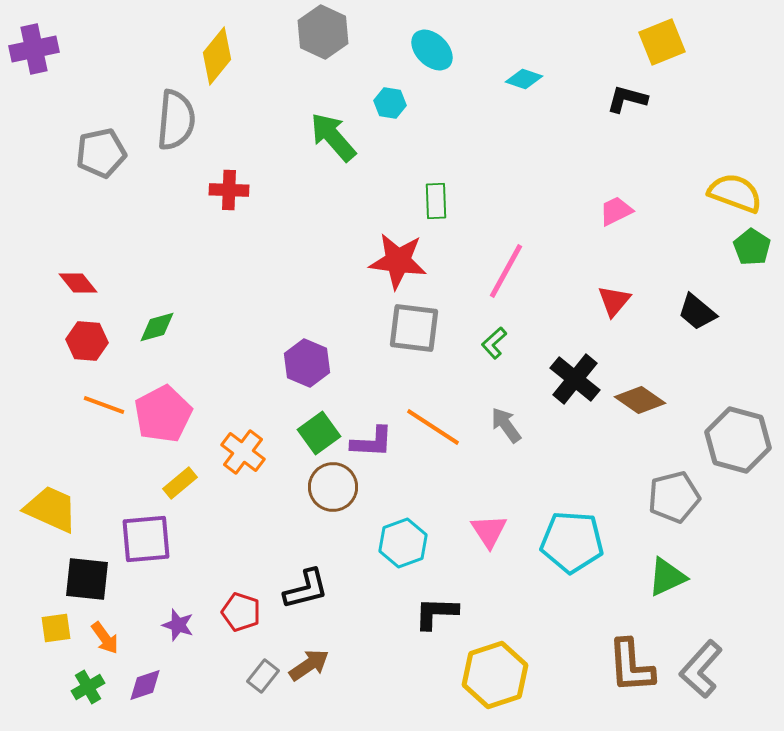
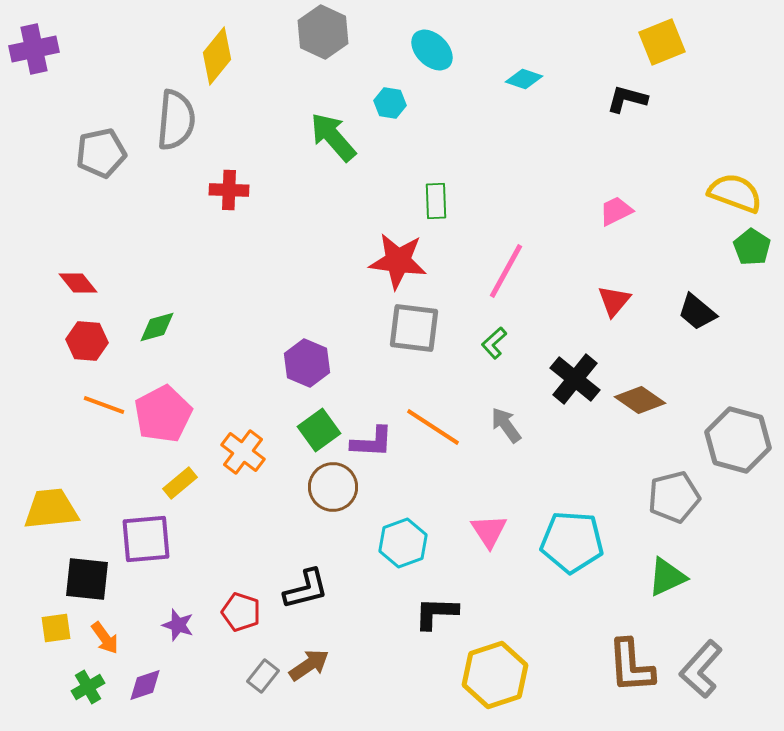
green square at (319, 433): moved 3 px up
yellow trapezoid at (51, 509): rotated 30 degrees counterclockwise
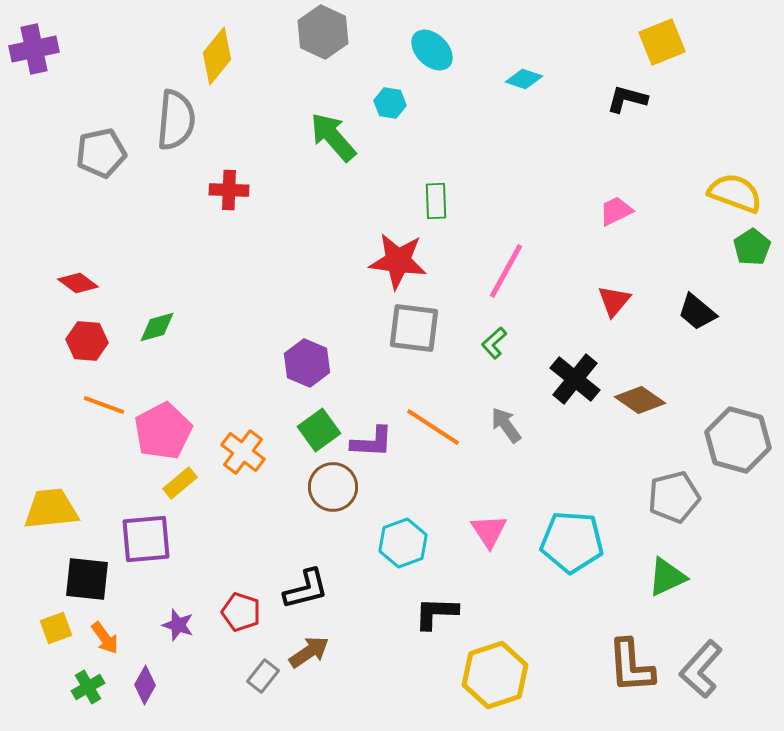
green pentagon at (752, 247): rotated 6 degrees clockwise
red diamond at (78, 283): rotated 15 degrees counterclockwise
pink pentagon at (163, 414): moved 17 px down
yellow square at (56, 628): rotated 12 degrees counterclockwise
brown arrow at (309, 665): moved 13 px up
purple diamond at (145, 685): rotated 42 degrees counterclockwise
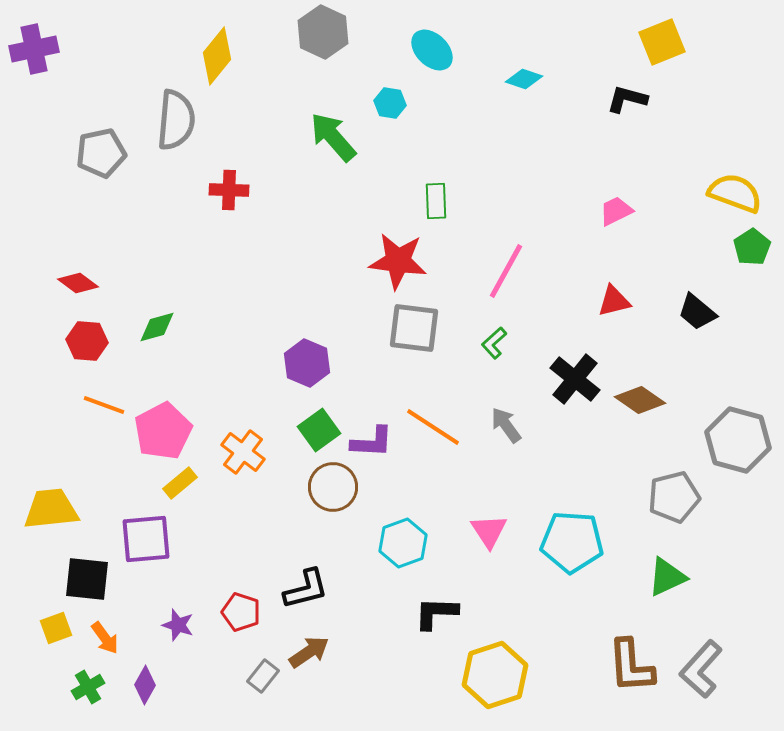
red triangle at (614, 301): rotated 36 degrees clockwise
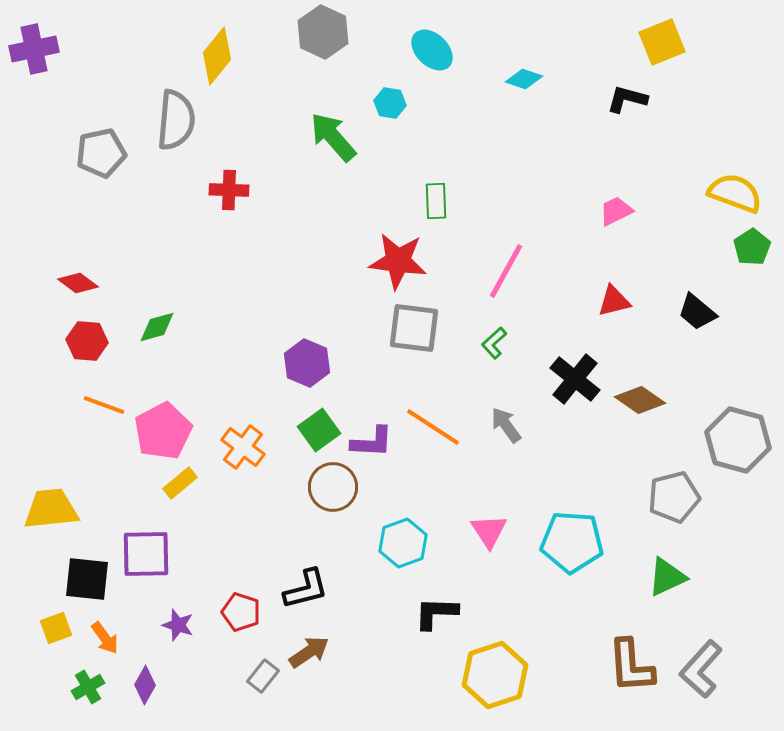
orange cross at (243, 452): moved 5 px up
purple square at (146, 539): moved 15 px down; rotated 4 degrees clockwise
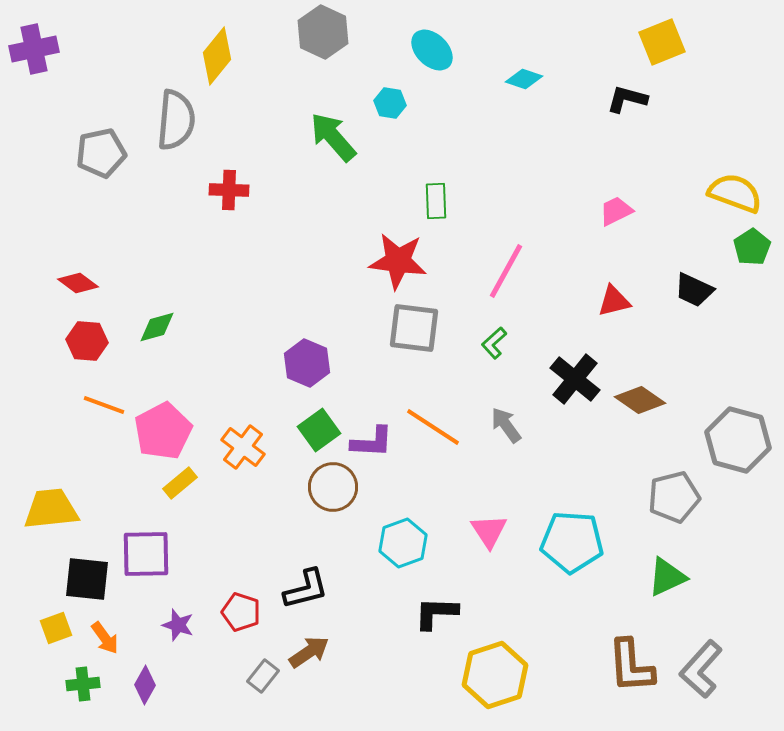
black trapezoid at (697, 312): moved 3 px left, 22 px up; rotated 15 degrees counterclockwise
green cross at (88, 687): moved 5 px left, 3 px up; rotated 24 degrees clockwise
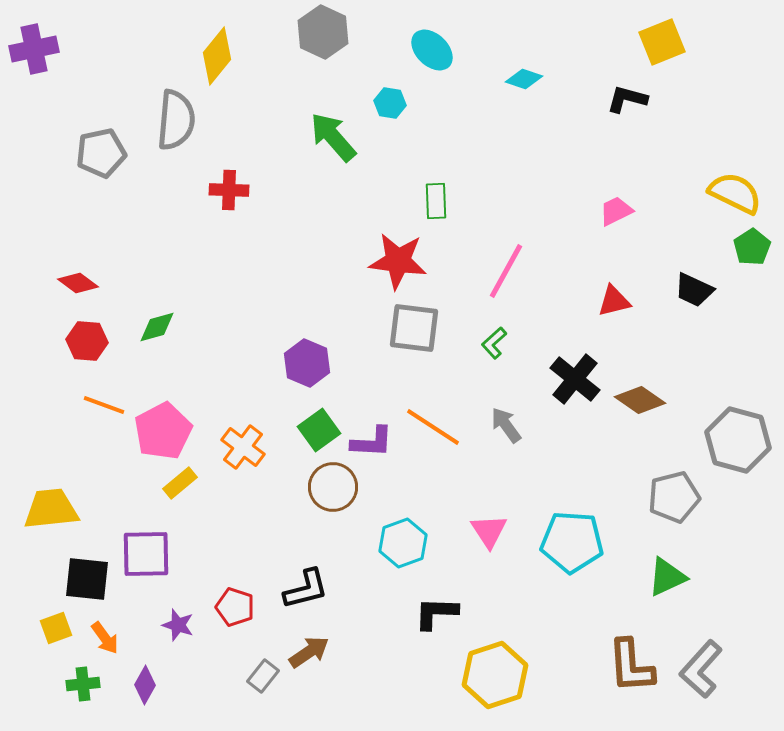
yellow semicircle at (735, 193): rotated 6 degrees clockwise
red pentagon at (241, 612): moved 6 px left, 5 px up
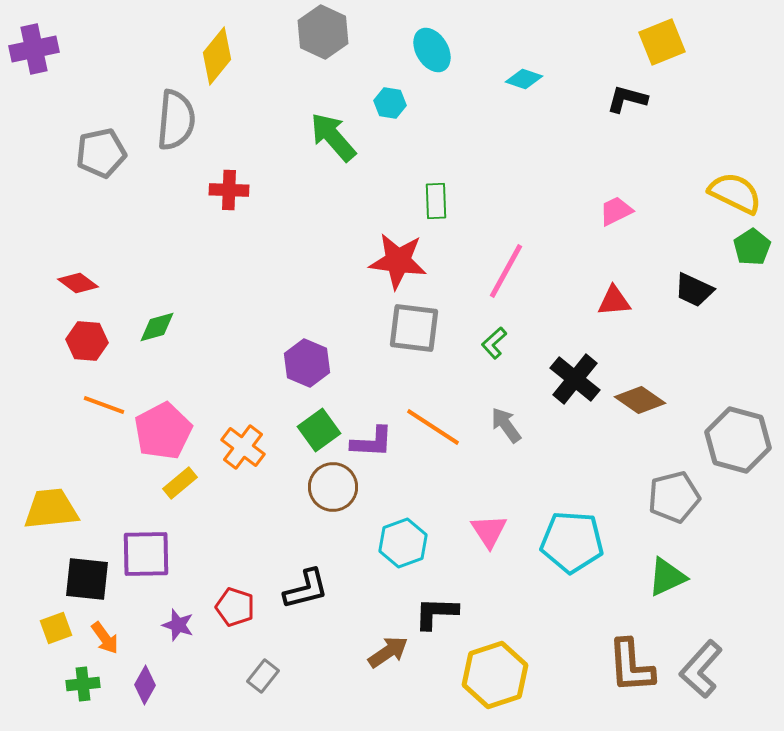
cyan ellipse at (432, 50): rotated 15 degrees clockwise
red triangle at (614, 301): rotated 9 degrees clockwise
brown arrow at (309, 652): moved 79 px right
